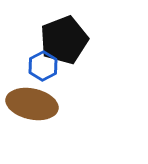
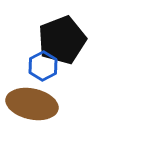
black pentagon: moved 2 px left
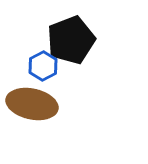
black pentagon: moved 9 px right
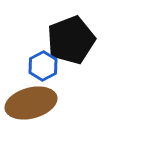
brown ellipse: moved 1 px left, 1 px up; rotated 27 degrees counterclockwise
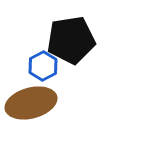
black pentagon: rotated 12 degrees clockwise
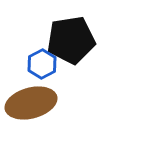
blue hexagon: moved 1 px left, 2 px up
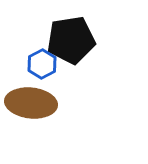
brown ellipse: rotated 21 degrees clockwise
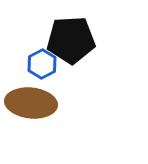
black pentagon: rotated 6 degrees clockwise
